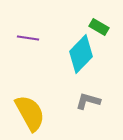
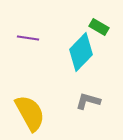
cyan diamond: moved 2 px up
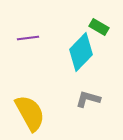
purple line: rotated 15 degrees counterclockwise
gray L-shape: moved 2 px up
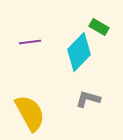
purple line: moved 2 px right, 4 px down
cyan diamond: moved 2 px left
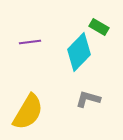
yellow semicircle: moved 2 px left, 1 px up; rotated 60 degrees clockwise
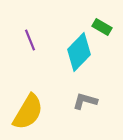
green rectangle: moved 3 px right
purple line: moved 2 px up; rotated 75 degrees clockwise
gray L-shape: moved 3 px left, 2 px down
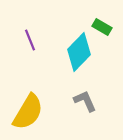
gray L-shape: rotated 50 degrees clockwise
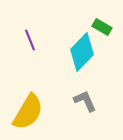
cyan diamond: moved 3 px right
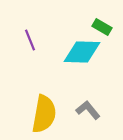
cyan diamond: rotated 48 degrees clockwise
gray L-shape: moved 3 px right, 9 px down; rotated 15 degrees counterclockwise
yellow semicircle: moved 16 px right, 2 px down; rotated 21 degrees counterclockwise
